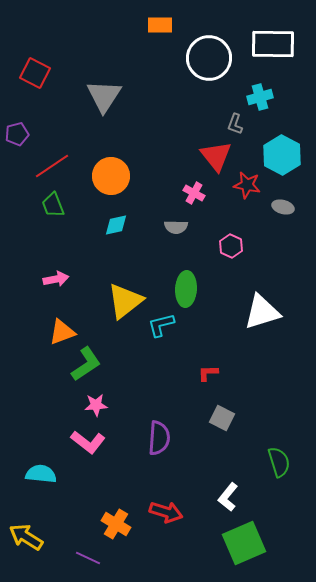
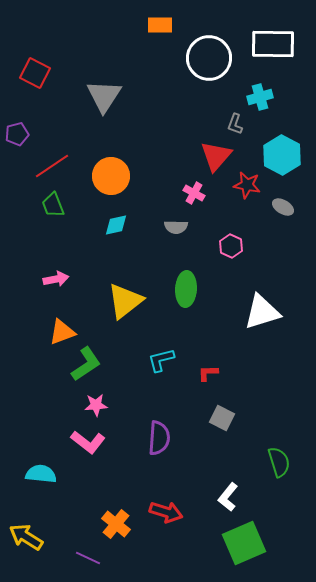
red triangle: rotated 20 degrees clockwise
gray ellipse: rotated 15 degrees clockwise
cyan L-shape: moved 35 px down
orange cross: rotated 8 degrees clockwise
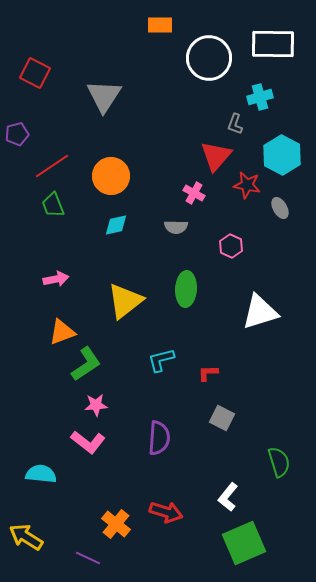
gray ellipse: moved 3 px left, 1 px down; rotated 30 degrees clockwise
white triangle: moved 2 px left
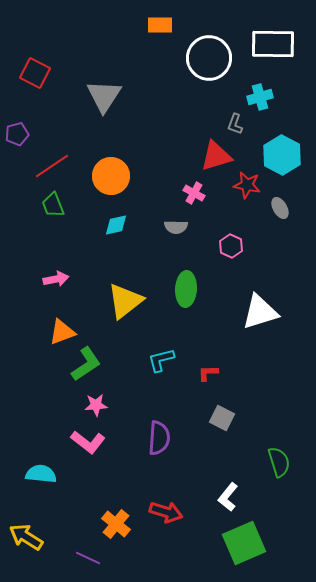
red triangle: rotated 32 degrees clockwise
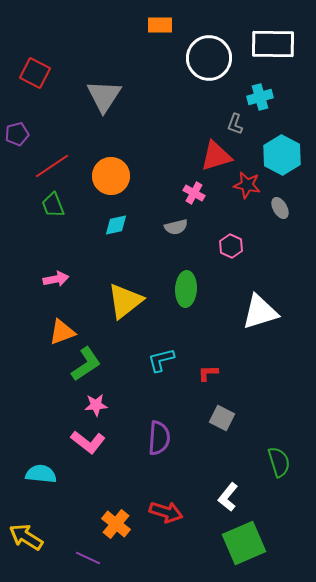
gray semicircle: rotated 15 degrees counterclockwise
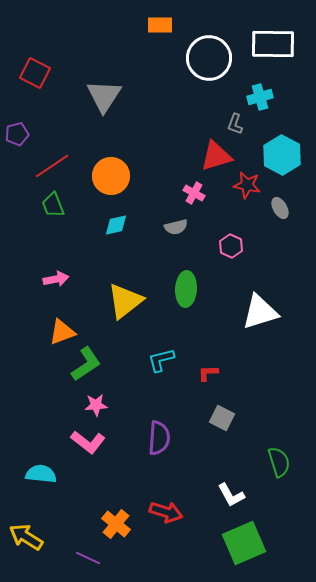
white L-shape: moved 3 px right, 2 px up; rotated 68 degrees counterclockwise
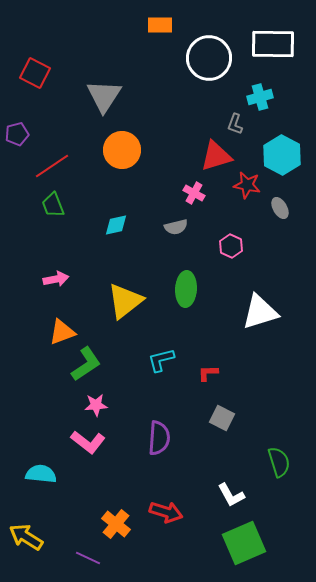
orange circle: moved 11 px right, 26 px up
